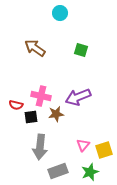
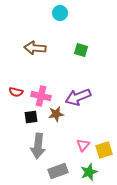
brown arrow: rotated 30 degrees counterclockwise
red semicircle: moved 13 px up
gray arrow: moved 2 px left, 1 px up
green star: moved 1 px left
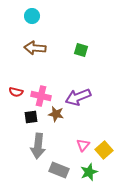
cyan circle: moved 28 px left, 3 px down
brown star: rotated 21 degrees clockwise
yellow square: rotated 24 degrees counterclockwise
gray rectangle: moved 1 px right, 1 px up; rotated 42 degrees clockwise
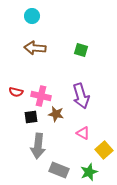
purple arrow: moved 3 px right, 1 px up; rotated 85 degrees counterclockwise
pink triangle: moved 12 px up; rotated 40 degrees counterclockwise
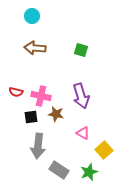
gray rectangle: rotated 12 degrees clockwise
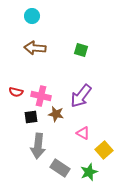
purple arrow: rotated 55 degrees clockwise
gray rectangle: moved 1 px right, 2 px up
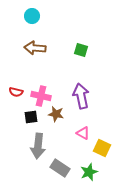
purple arrow: rotated 130 degrees clockwise
yellow square: moved 2 px left, 2 px up; rotated 24 degrees counterclockwise
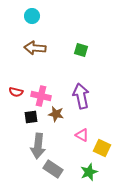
pink triangle: moved 1 px left, 2 px down
gray rectangle: moved 7 px left, 1 px down
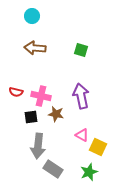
yellow square: moved 4 px left, 1 px up
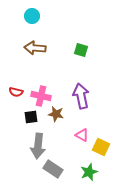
yellow square: moved 3 px right
